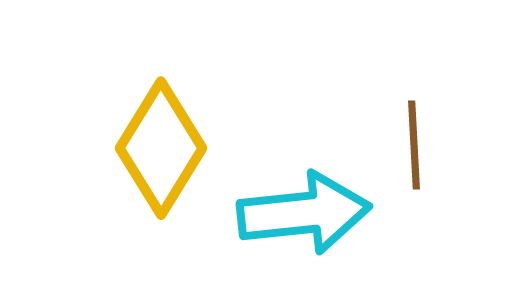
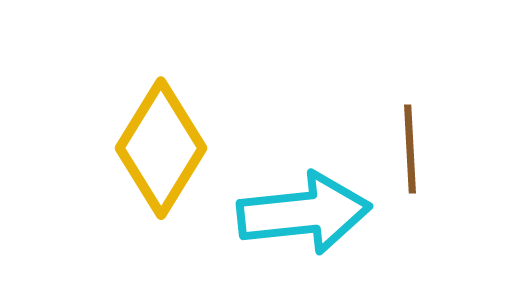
brown line: moved 4 px left, 4 px down
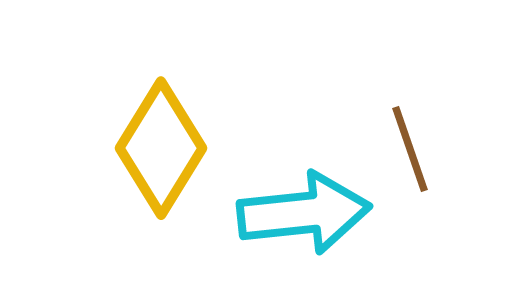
brown line: rotated 16 degrees counterclockwise
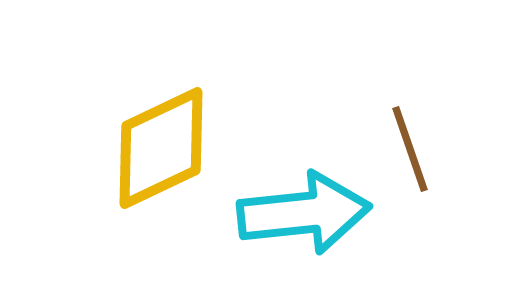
yellow diamond: rotated 33 degrees clockwise
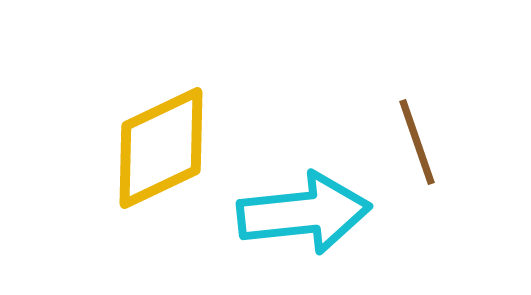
brown line: moved 7 px right, 7 px up
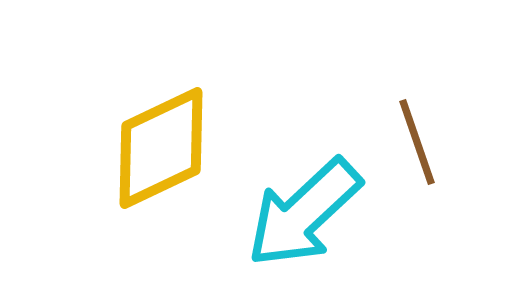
cyan arrow: rotated 143 degrees clockwise
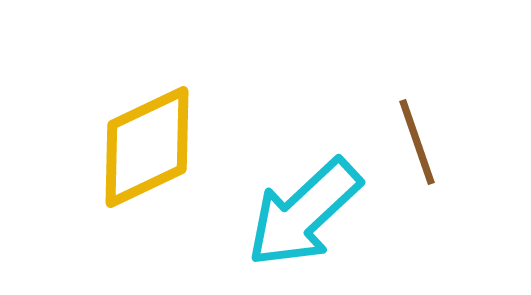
yellow diamond: moved 14 px left, 1 px up
